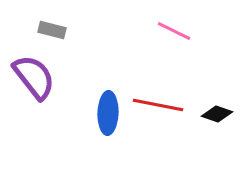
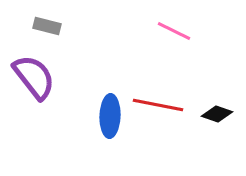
gray rectangle: moved 5 px left, 4 px up
blue ellipse: moved 2 px right, 3 px down
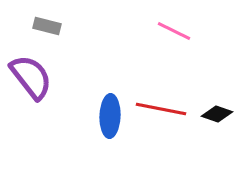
purple semicircle: moved 3 px left
red line: moved 3 px right, 4 px down
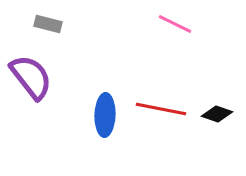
gray rectangle: moved 1 px right, 2 px up
pink line: moved 1 px right, 7 px up
blue ellipse: moved 5 px left, 1 px up
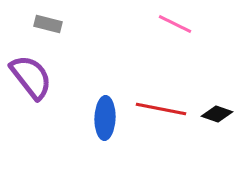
blue ellipse: moved 3 px down
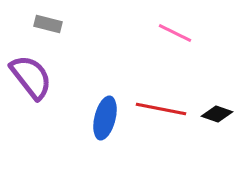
pink line: moved 9 px down
blue ellipse: rotated 12 degrees clockwise
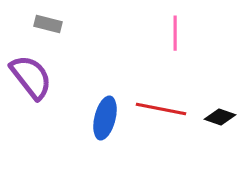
pink line: rotated 64 degrees clockwise
black diamond: moved 3 px right, 3 px down
